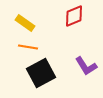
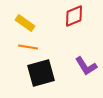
black square: rotated 12 degrees clockwise
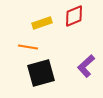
yellow rectangle: moved 17 px right; rotated 54 degrees counterclockwise
purple L-shape: rotated 80 degrees clockwise
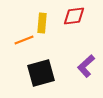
red diamond: rotated 15 degrees clockwise
yellow rectangle: rotated 66 degrees counterclockwise
orange line: moved 4 px left, 7 px up; rotated 30 degrees counterclockwise
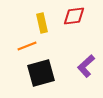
yellow rectangle: rotated 18 degrees counterclockwise
orange line: moved 3 px right, 6 px down
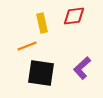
purple L-shape: moved 4 px left, 2 px down
black square: rotated 24 degrees clockwise
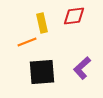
orange line: moved 4 px up
black square: moved 1 px right, 1 px up; rotated 12 degrees counterclockwise
